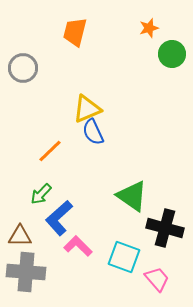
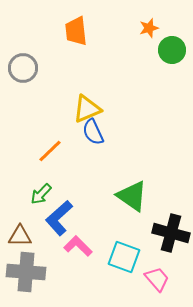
orange trapezoid: moved 1 px right, 1 px up; rotated 20 degrees counterclockwise
green circle: moved 4 px up
black cross: moved 6 px right, 5 px down
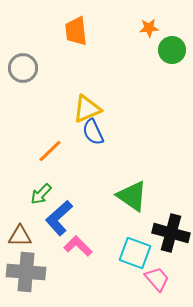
orange star: rotated 12 degrees clockwise
cyan square: moved 11 px right, 4 px up
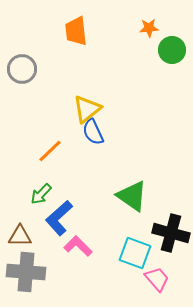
gray circle: moved 1 px left, 1 px down
yellow triangle: rotated 16 degrees counterclockwise
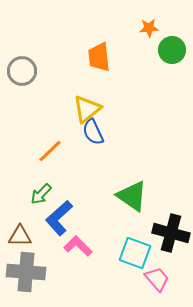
orange trapezoid: moved 23 px right, 26 px down
gray circle: moved 2 px down
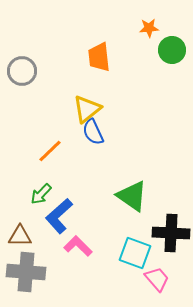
blue L-shape: moved 2 px up
black cross: rotated 12 degrees counterclockwise
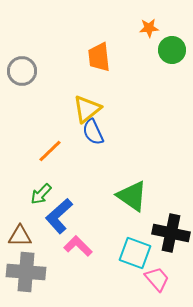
black cross: rotated 9 degrees clockwise
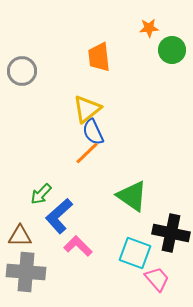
orange line: moved 37 px right, 2 px down
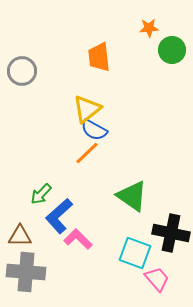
blue semicircle: moved 1 px right, 2 px up; rotated 36 degrees counterclockwise
pink L-shape: moved 7 px up
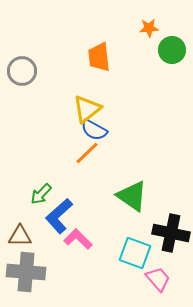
pink trapezoid: moved 1 px right
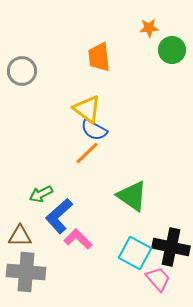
yellow triangle: rotated 44 degrees counterclockwise
green arrow: rotated 20 degrees clockwise
black cross: moved 14 px down
cyan square: rotated 8 degrees clockwise
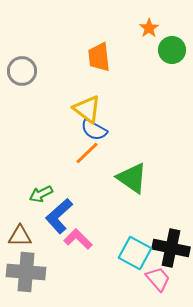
orange star: rotated 30 degrees counterclockwise
green triangle: moved 18 px up
black cross: moved 1 px down
